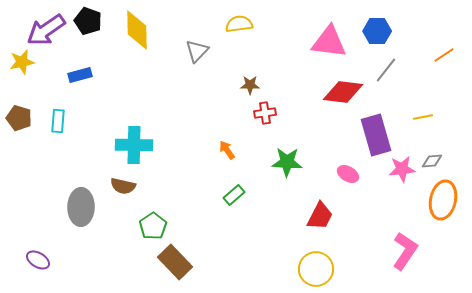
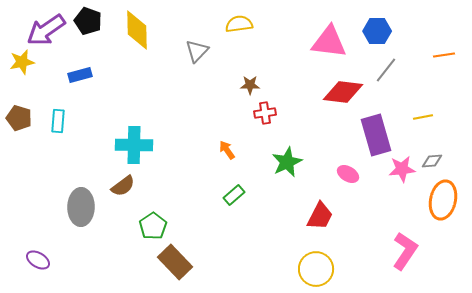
orange line: rotated 25 degrees clockwise
green star: rotated 28 degrees counterclockwise
brown semicircle: rotated 50 degrees counterclockwise
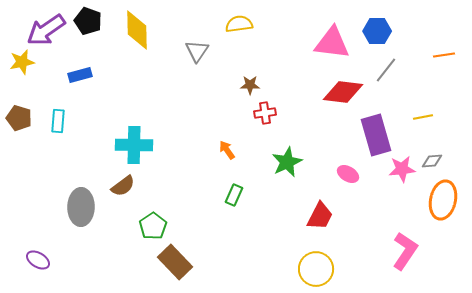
pink triangle: moved 3 px right, 1 px down
gray triangle: rotated 10 degrees counterclockwise
green rectangle: rotated 25 degrees counterclockwise
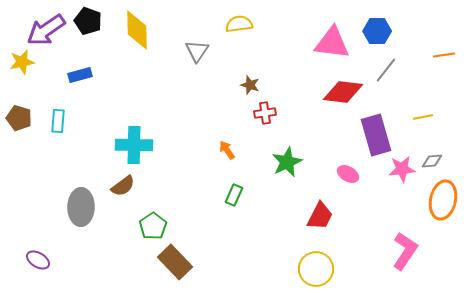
brown star: rotated 18 degrees clockwise
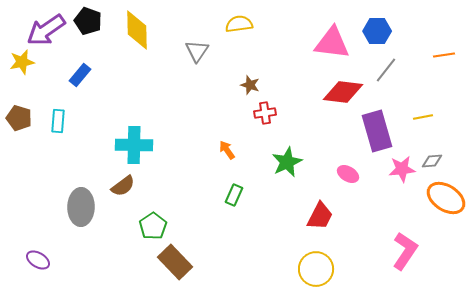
blue rectangle: rotated 35 degrees counterclockwise
purple rectangle: moved 1 px right, 4 px up
orange ellipse: moved 3 px right, 2 px up; rotated 69 degrees counterclockwise
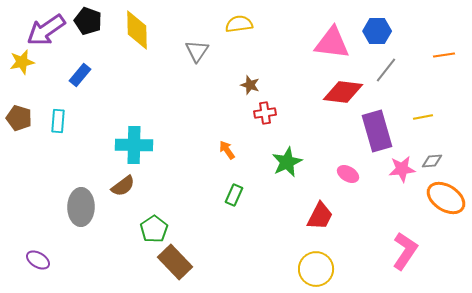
green pentagon: moved 1 px right, 3 px down
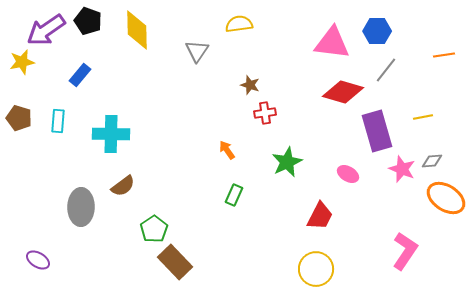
red diamond: rotated 9 degrees clockwise
cyan cross: moved 23 px left, 11 px up
pink star: rotated 28 degrees clockwise
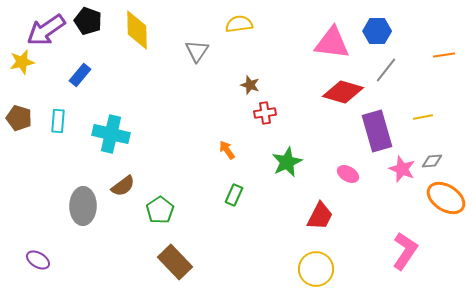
cyan cross: rotated 12 degrees clockwise
gray ellipse: moved 2 px right, 1 px up
green pentagon: moved 6 px right, 19 px up
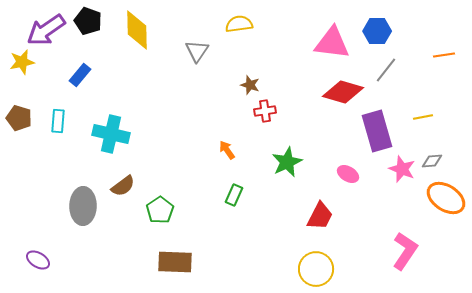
red cross: moved 2 px up
brown rectangle: rotated 44 degrees counterclockwise
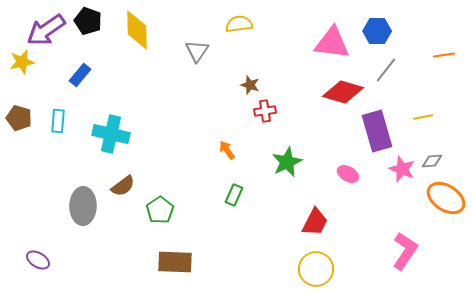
red trapezoid: moved 5 px left, 6 px down
